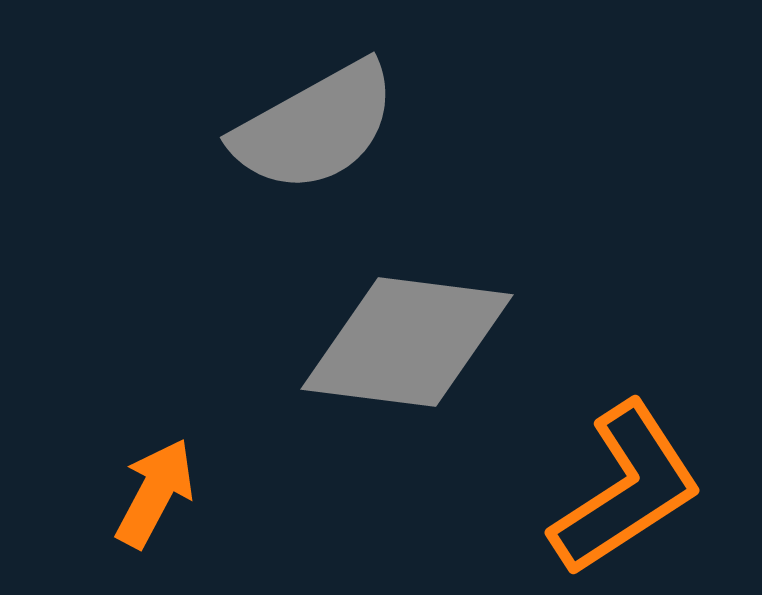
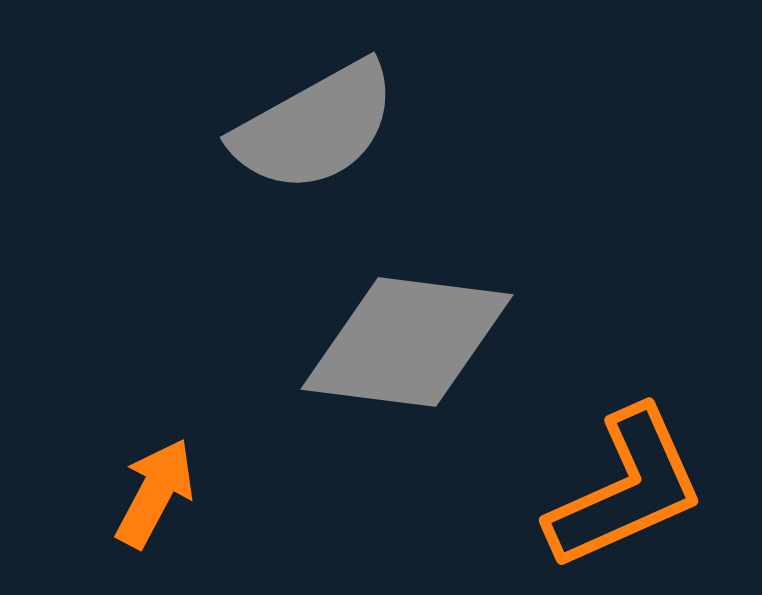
orange L-shape: rotated 9 degrees clockwise
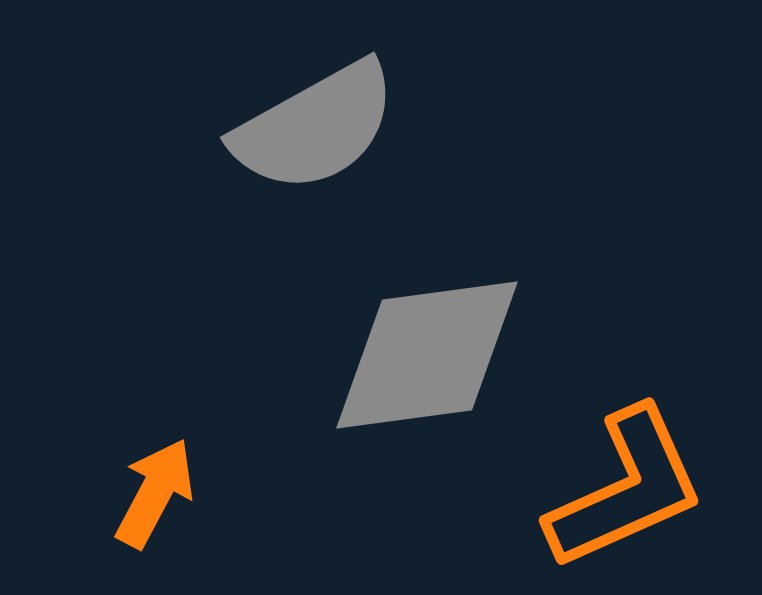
gray diamond: moved 20 px right, 13 px down; rotated 15 degrees counterclockwise
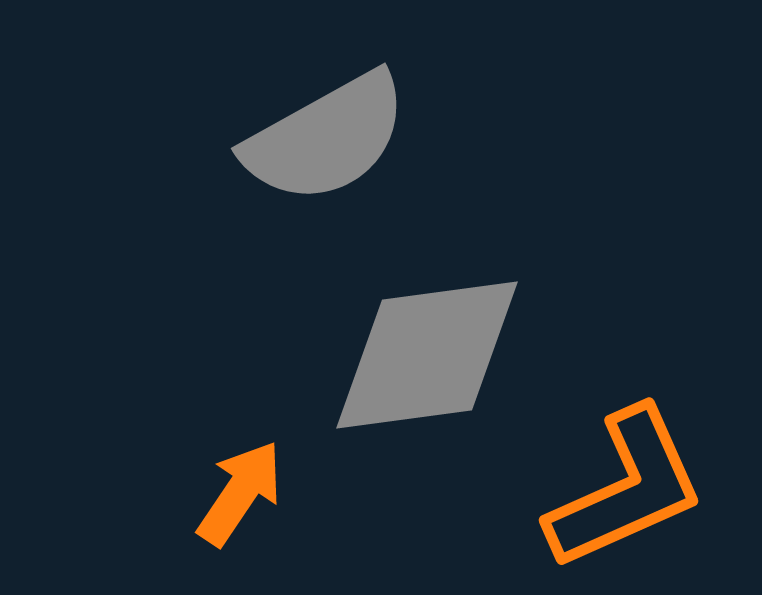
gray semicircle: moved 11 px right, 11 px down
orange arrow: moved 85 px right; rotated 6 degrees clockwise
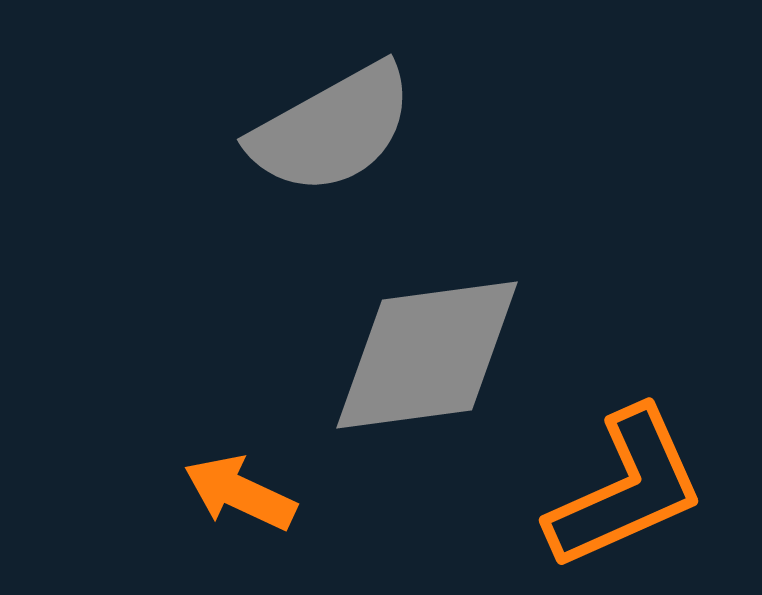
gray semicircle: moved 6 px right, 9 px up
orange arrow: rotated 99 degrees counterclockwise
